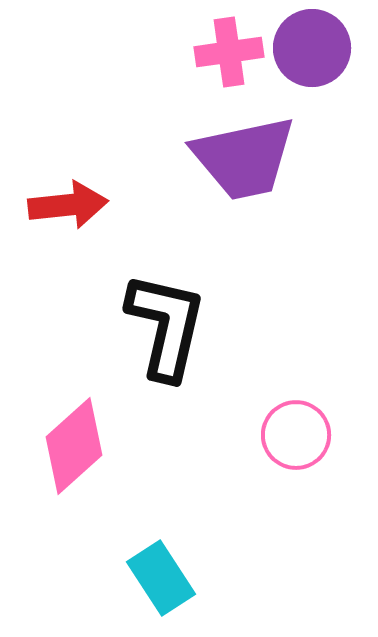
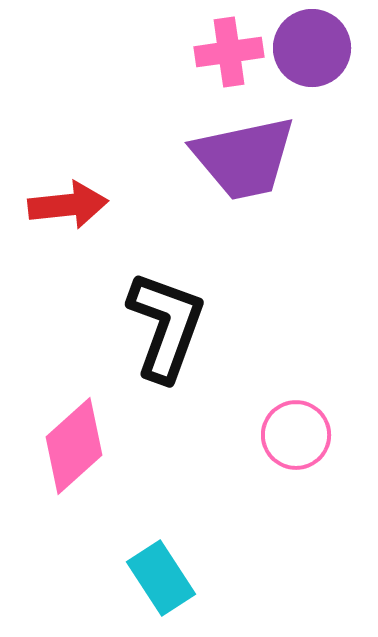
black L-shape: rotated 7 degrees clockwise
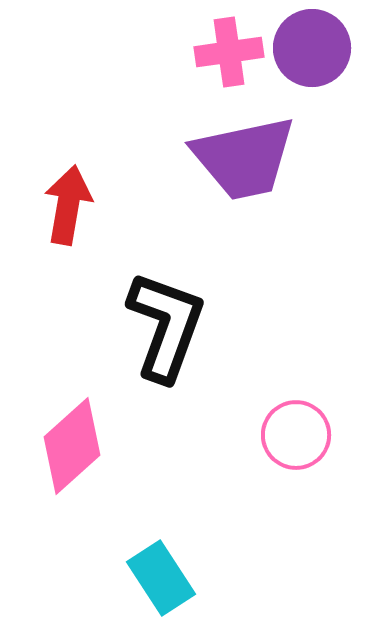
red arrow: rotated 74 degrees counterclockwise
pink diamond: moved 2 px left
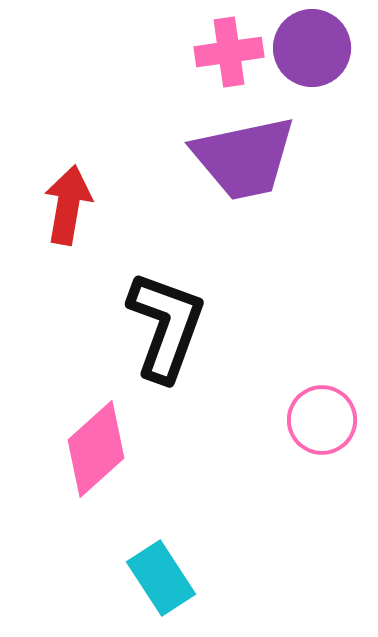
pink circle: moved 26 px right, 15 px up
pink diamond: moved 24 px right, 3 px down
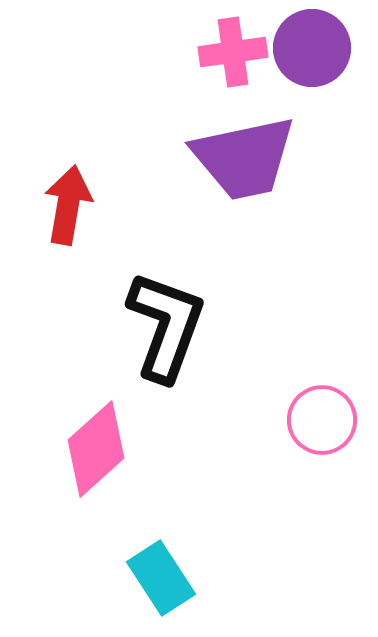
pink cross: moved 4 px right
